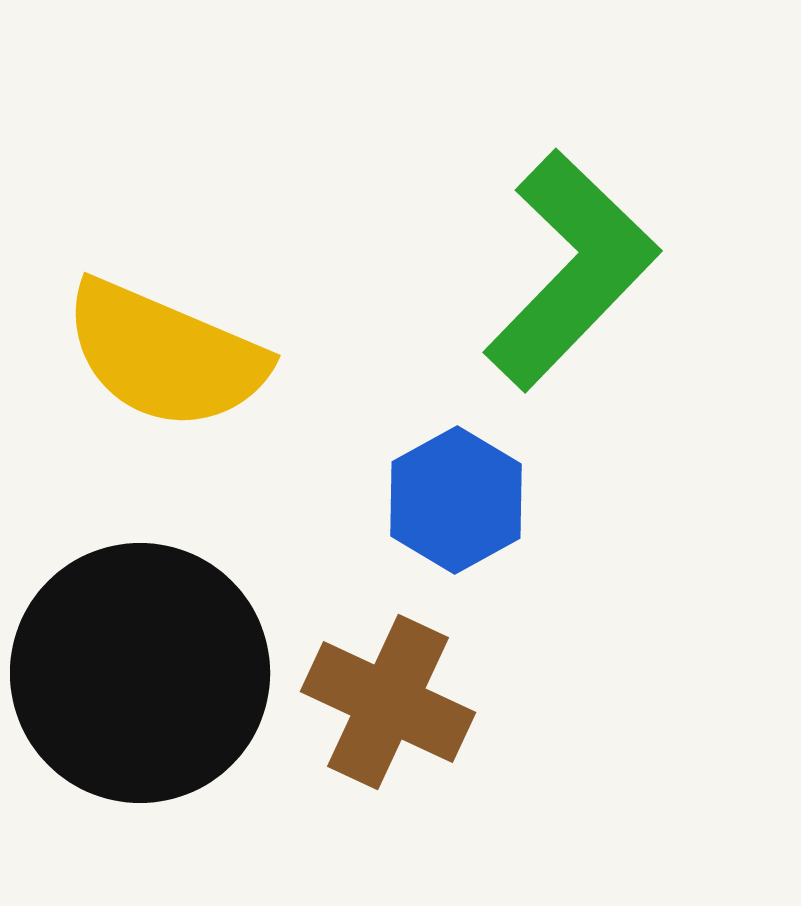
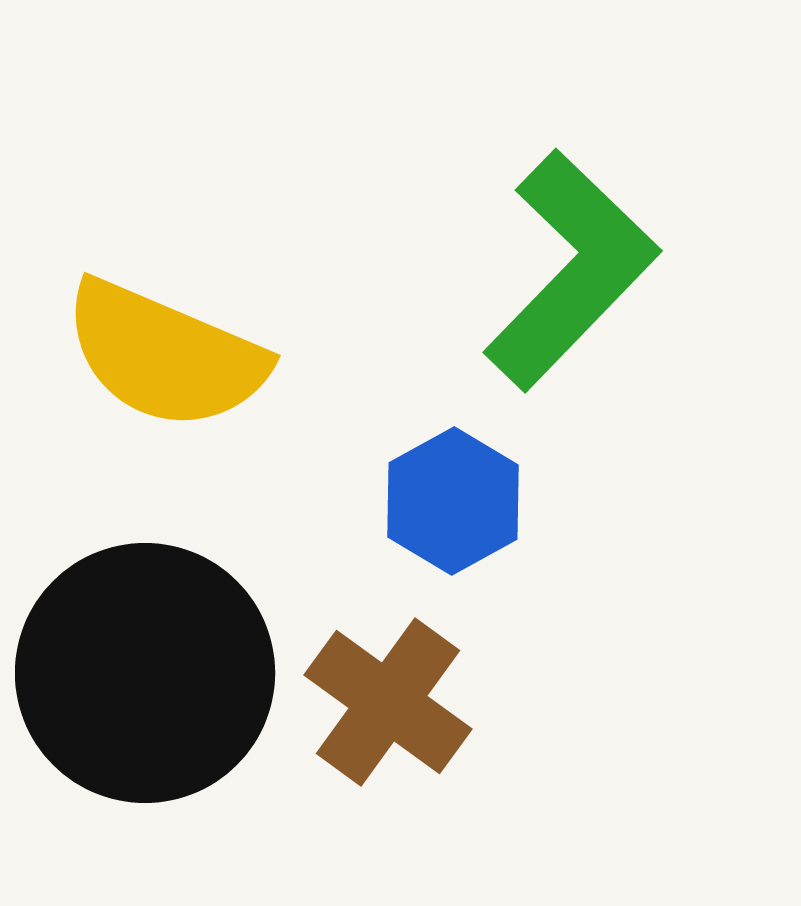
blue hexagon: moved 3 px left, 1 px down
black circle: moved 5 px right
brown cross: rotated 11 degrees clockwise
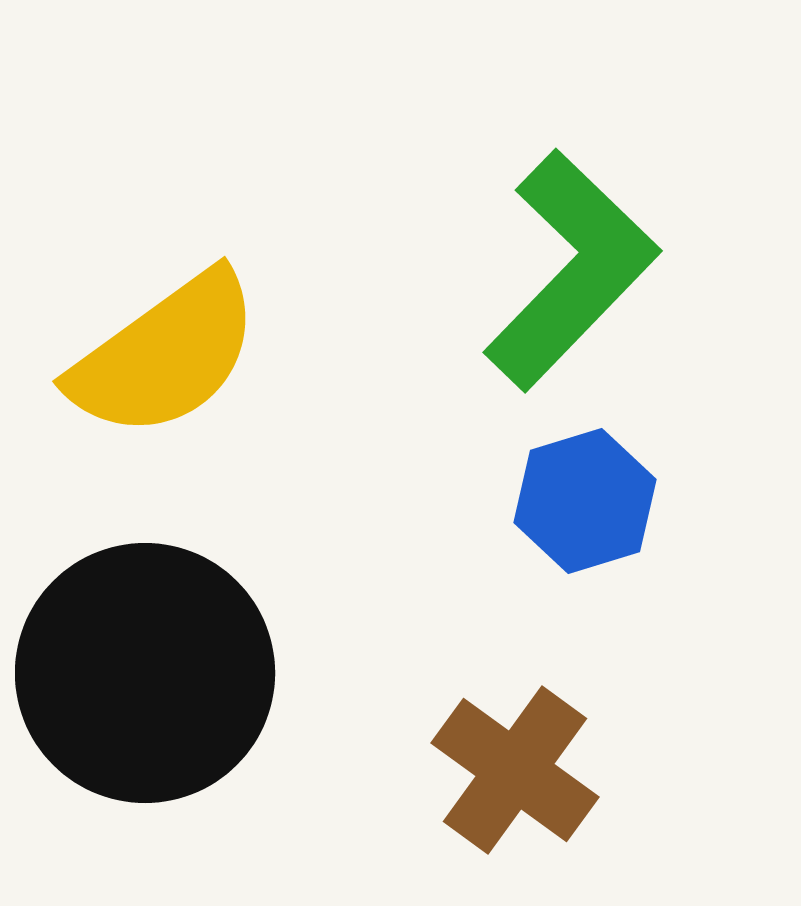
yellow semicircle: rotated 59 degrees counterclockwise
blue hexagon: moved 132 px right; rotated 12 degrees clockwise
brown cross: moved 127 px right, 68 px down
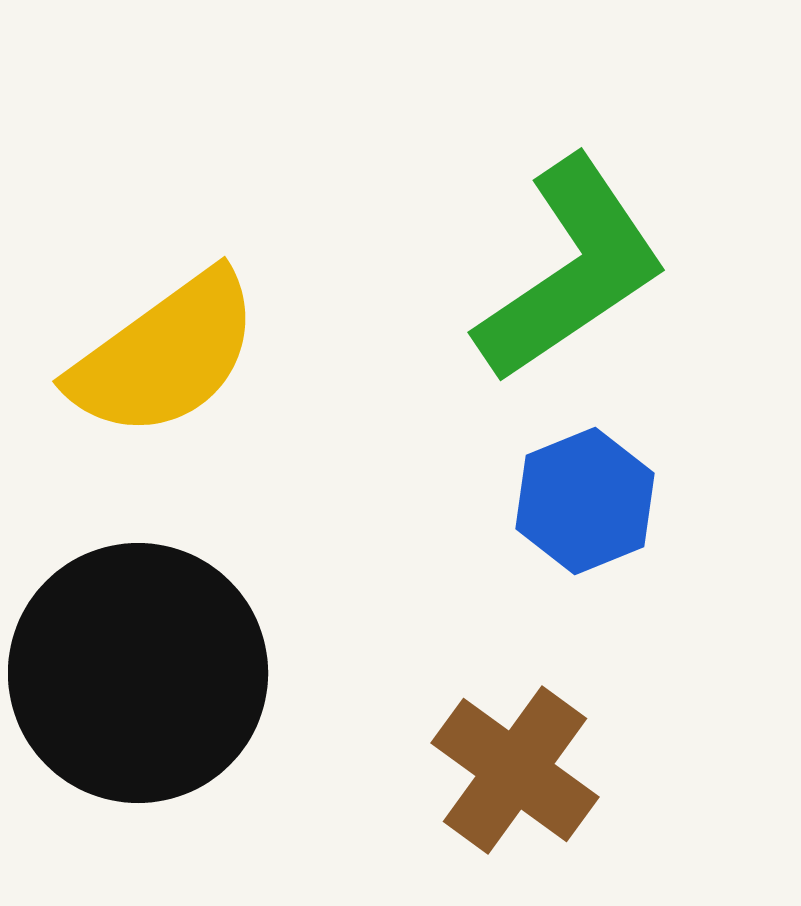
green L-shape: rotated 12 degrees clockwise
blue hexagon: rotated 5 degrees counterclockwise
black circle: moved 7 px left
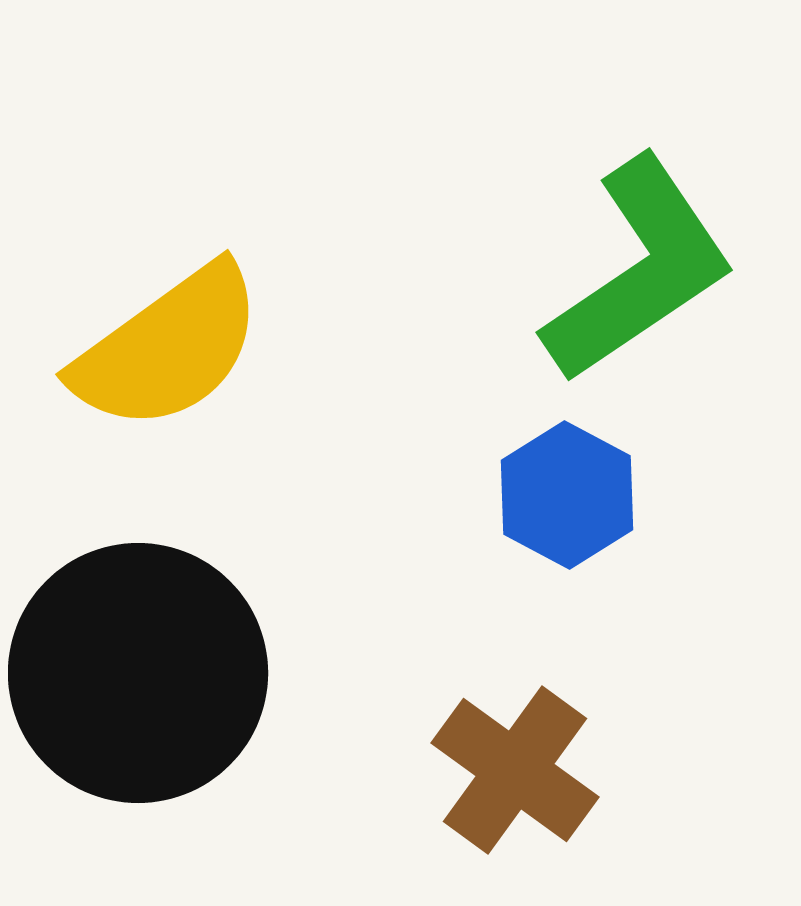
green L-shape: moved 68 px right
yellow semicircle: moved 3 px right, 7 px up
blue hexagon: moved 18 px left, 6 px up; rotated 10 degrees counterclockwise
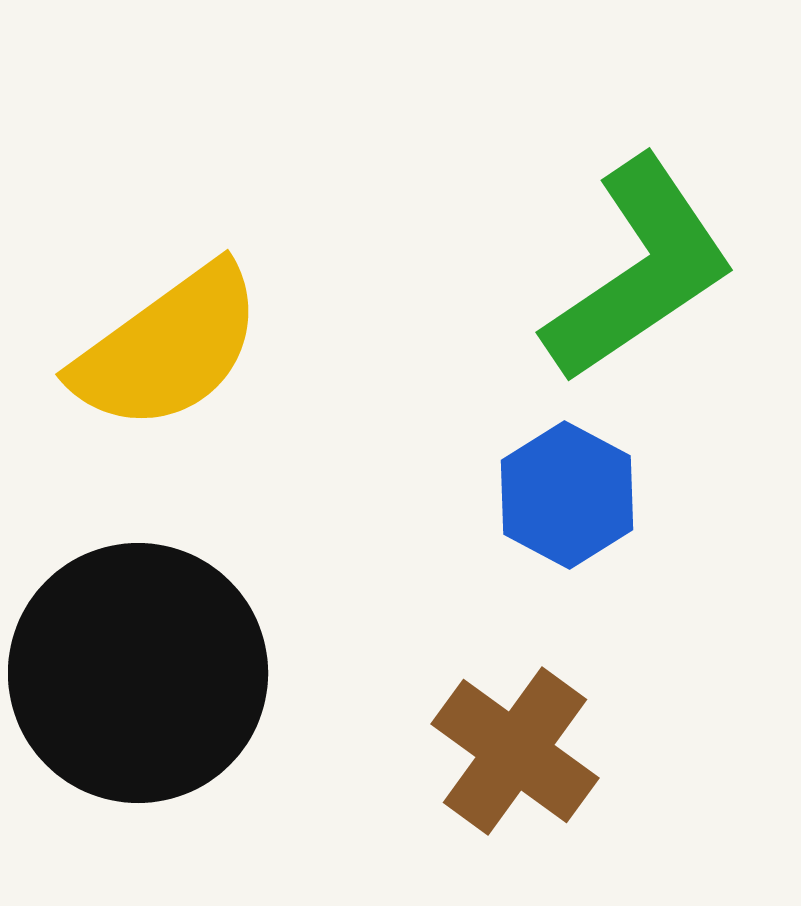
brown cross: moved 19 px up
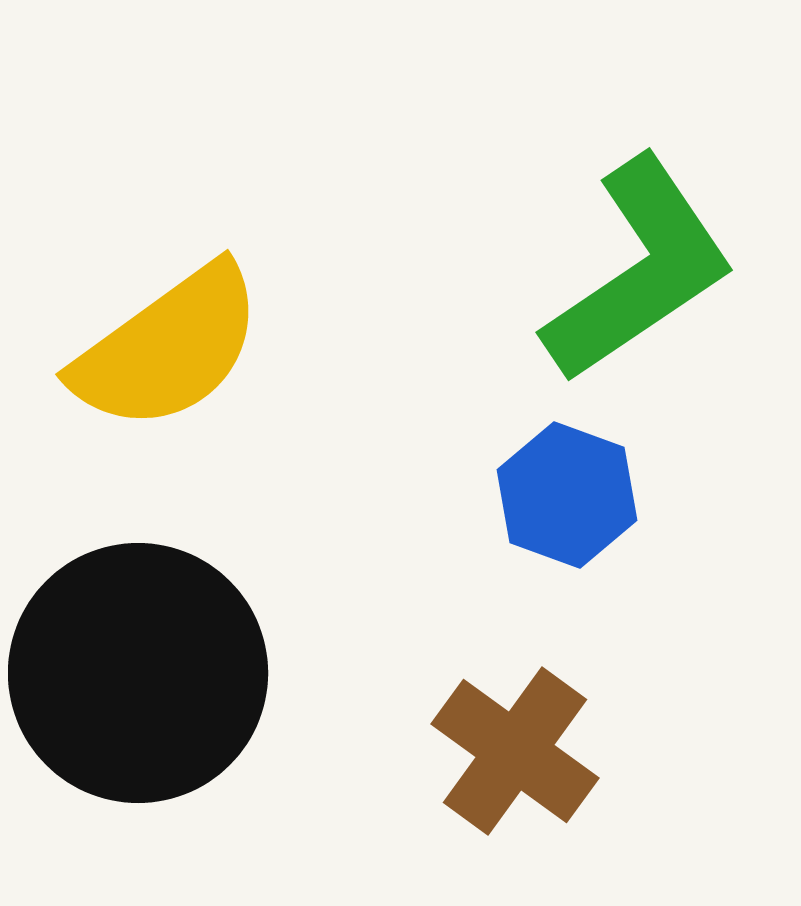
blue hexagon: rotated 8 degrees counterclockwise
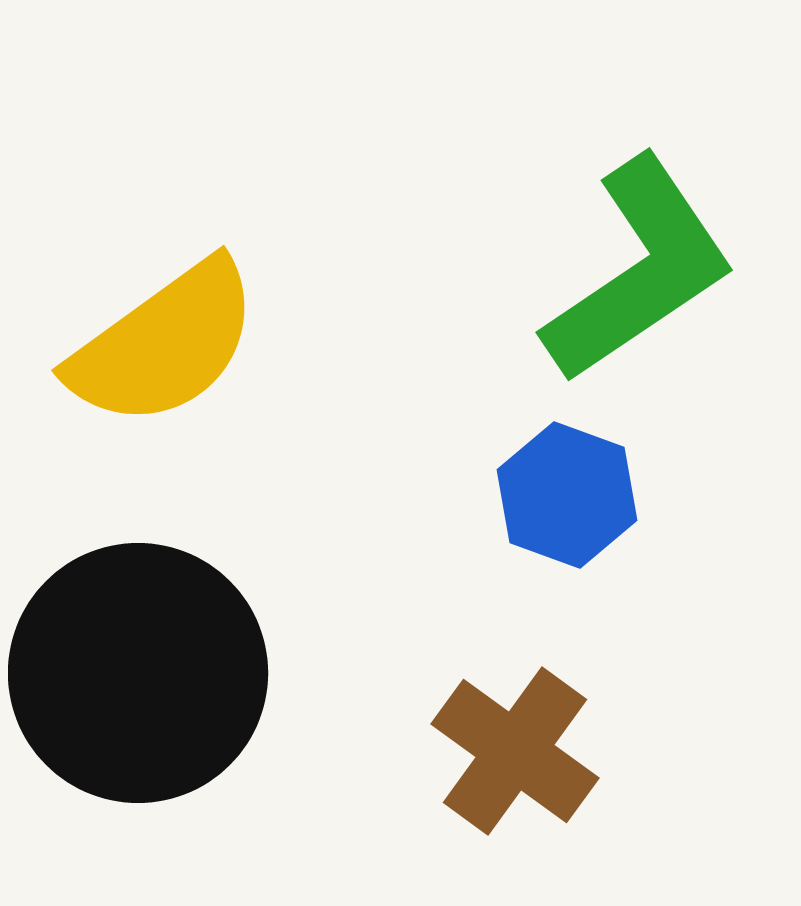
yellow semicircle: moved 4 px left, 4 px up
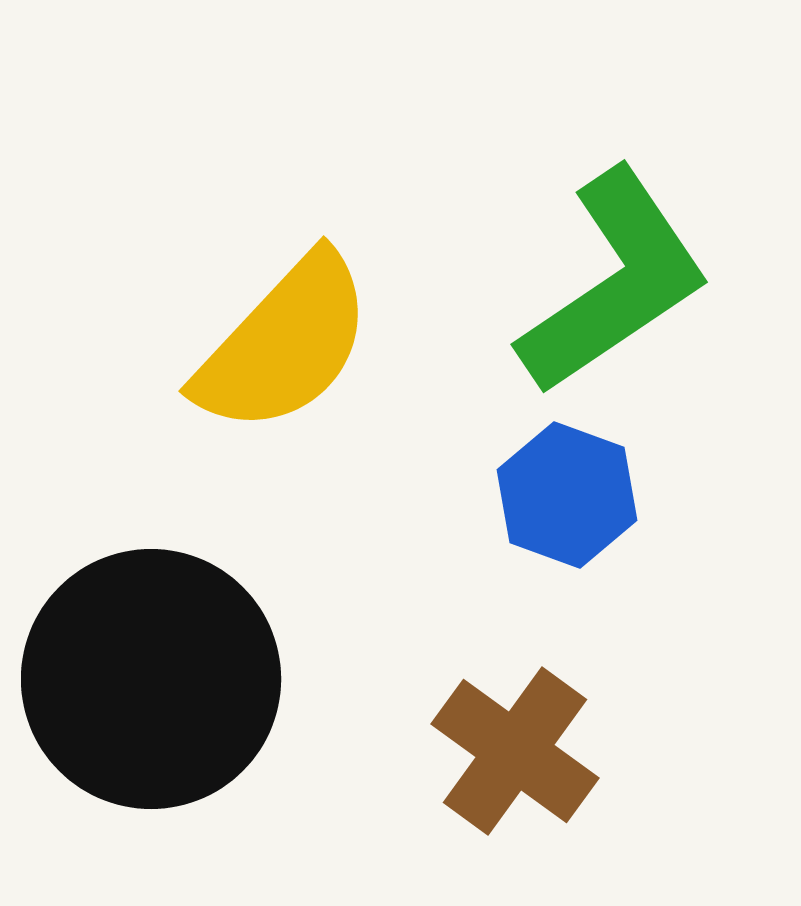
green L-shape: moved 25 px left, 12 px down
yellow semicircle: moved 120 px right; rotated 11 degrees counterclockwise
black circle: moved 13 px right, 6 px down
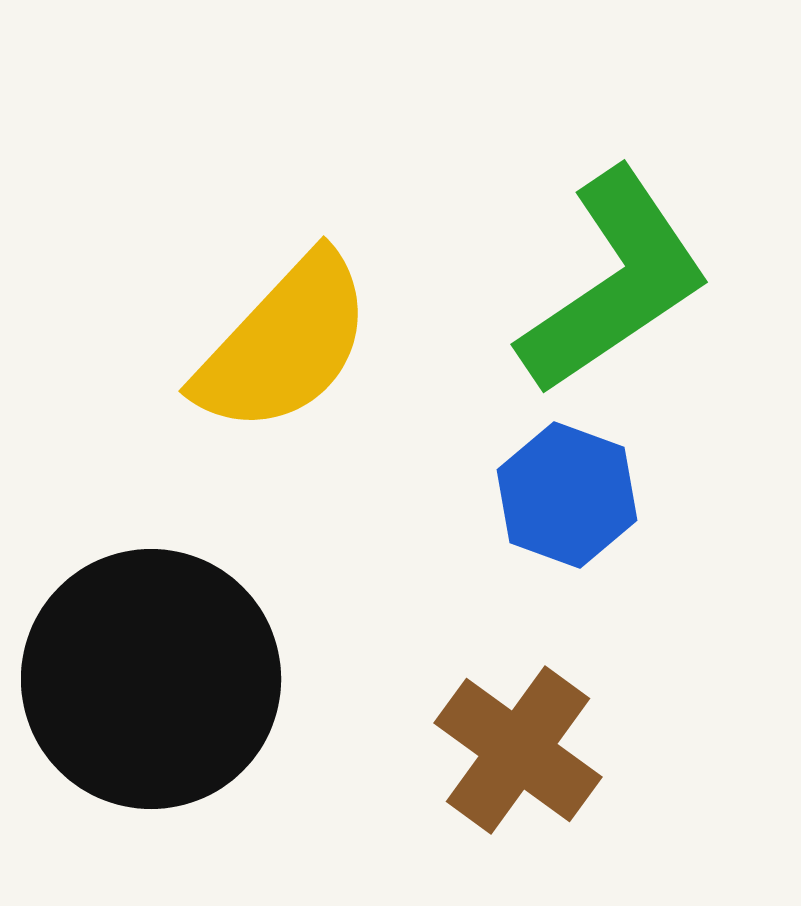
brown cross: moved 3 px right, 1 px up
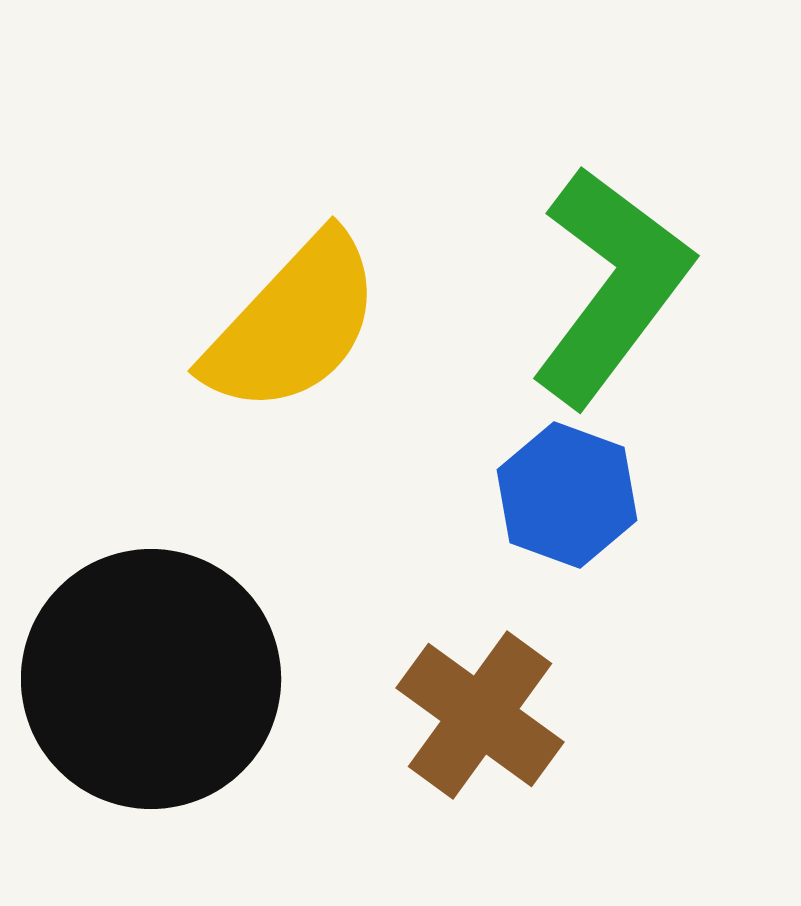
green L-shape: moved 3 px left, 4 px down; rotated 19 degrees counterclockwise
yellow semicircle: moved 9 px right, 20 px up
brown cross: moved 38 px left, 35 px up
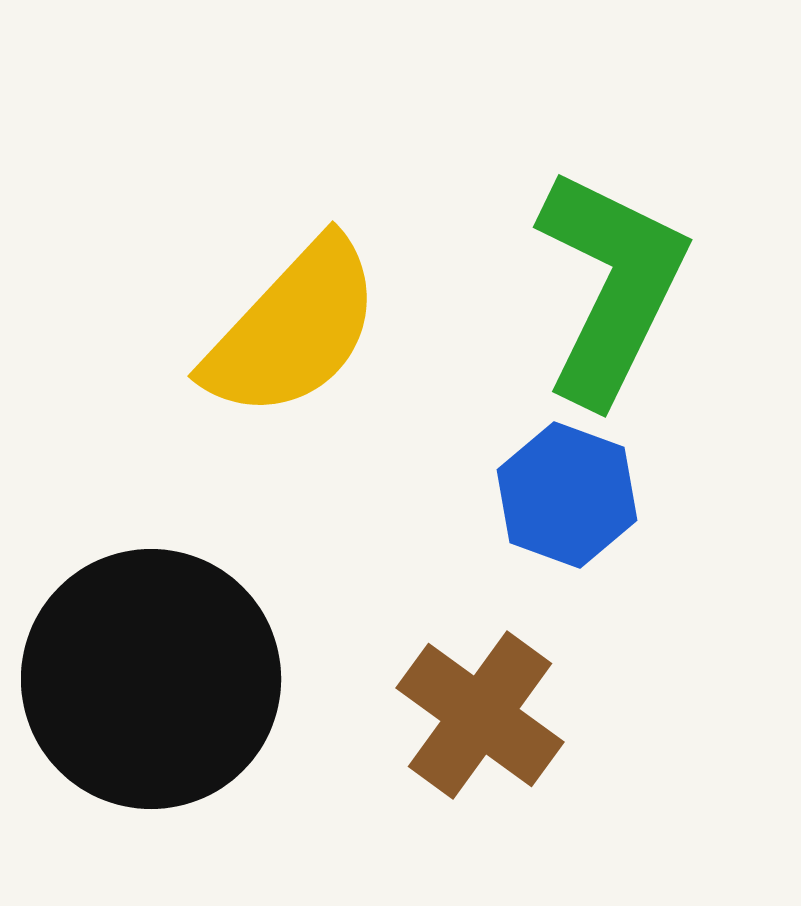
green L-shape: rotated 11 degrees counterclockwise
yellow semicircle: moved 5 px down
